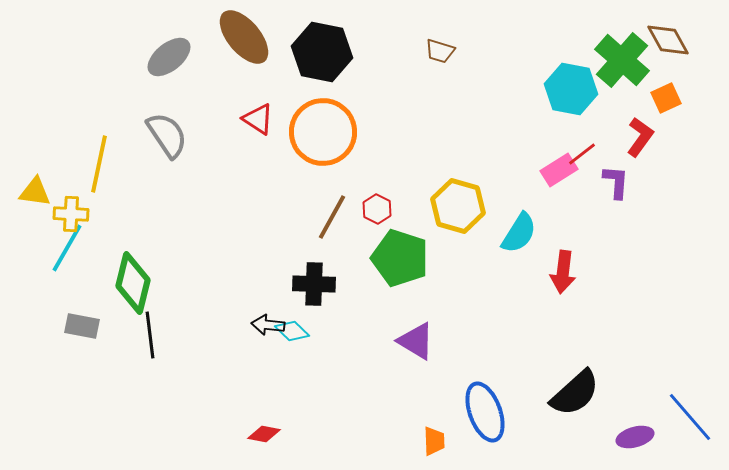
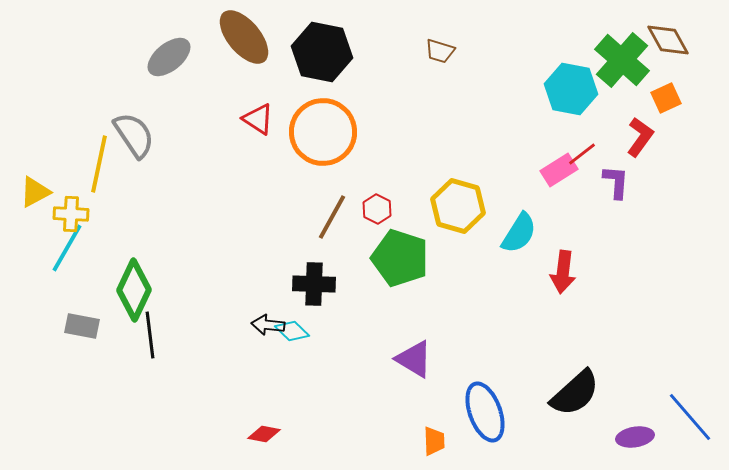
gray semicircle: moved 33 px left
yellow triangle: rotated 36 degrees counterclockwise
green diamond: moved 1 px right, 7 px down; rotated 12 degrees clockwise
purple triangle: moved 2 px left, 18 px down
purple ellipse: rotated 6 degrees clockwise
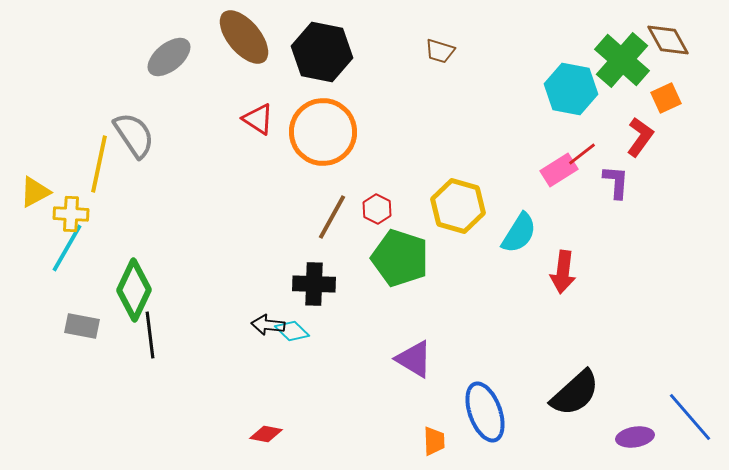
red diamond: moved 2 px right
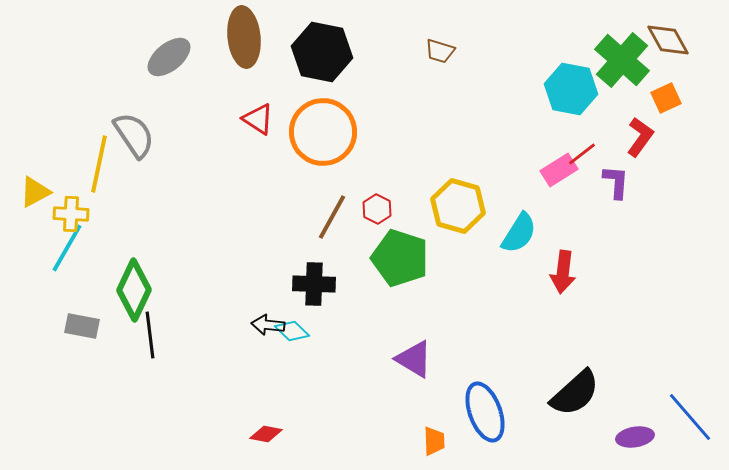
brown ellipse: rotated 34 degrees clockwise
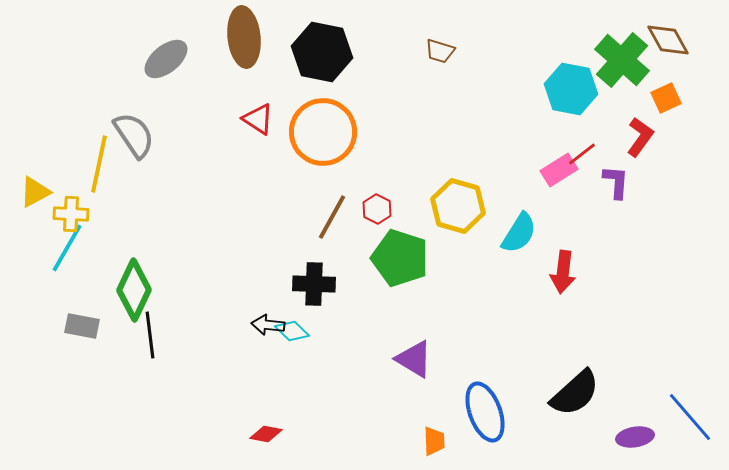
gray ellipse: moved 3 px left, 2 px down
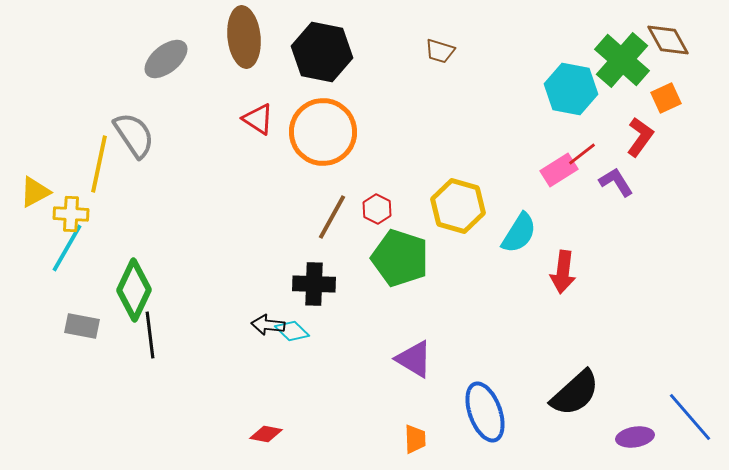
purple L-shape: rotated 36 degrees counterclockwise
orange trapezoid: moved 19 px left, 2 px up
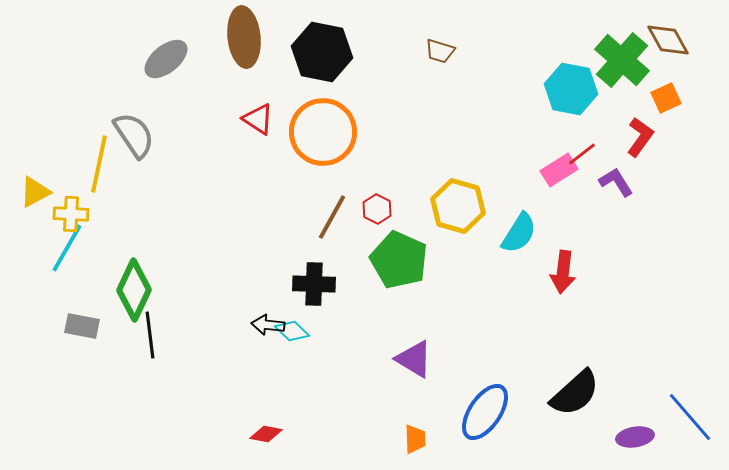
green pentagon: moved 1 px left, 2 px down; rotated 6 degrees clockwise
blue ellipse: rotated 54 degrees clockwise
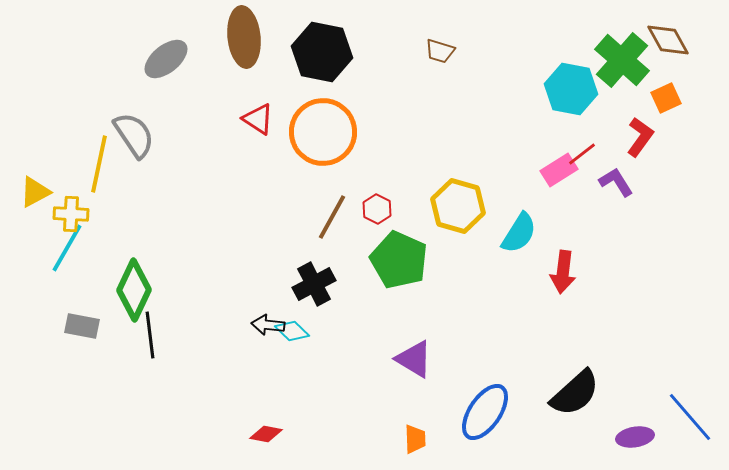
black cross: rotated 30 degrees counterclockwise
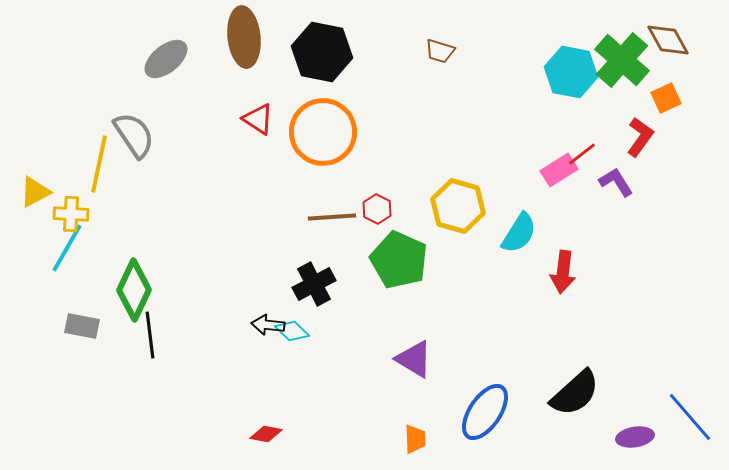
cyan hexagon: moved 17 px up
brown line: rotated 57 degrees clockwise
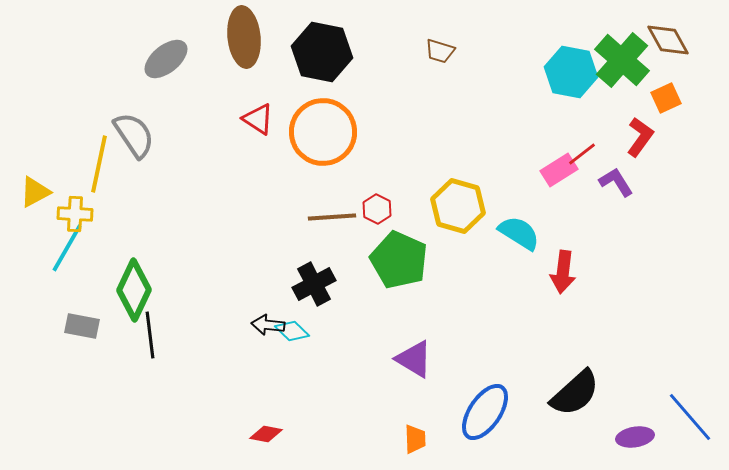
yellow cross: moved 4 px right
cyan semicircle: rotated 90 degrees counterclockwise
